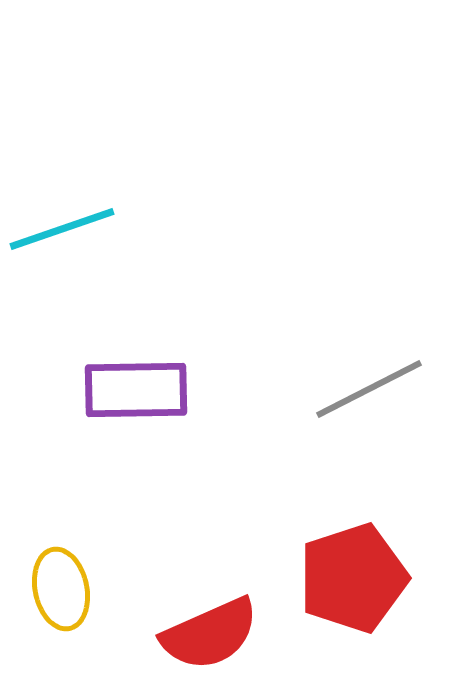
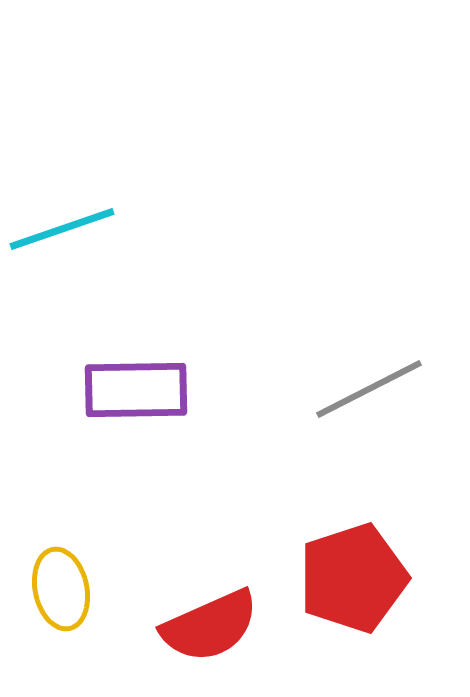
red semicircle: moved 8 px up
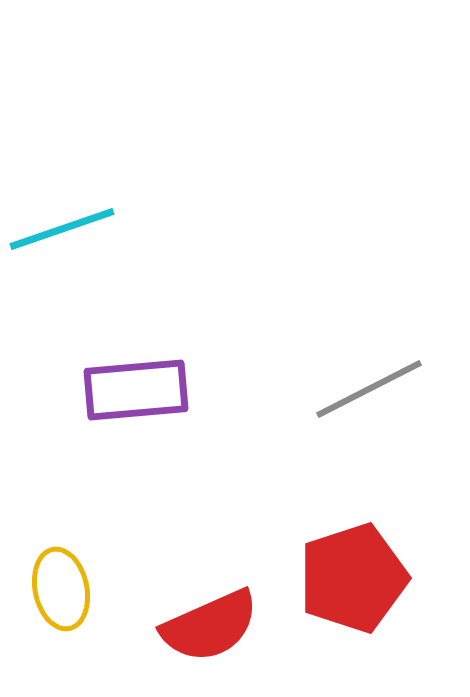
purple rectangle: rotated 4 degrees counterclockwise
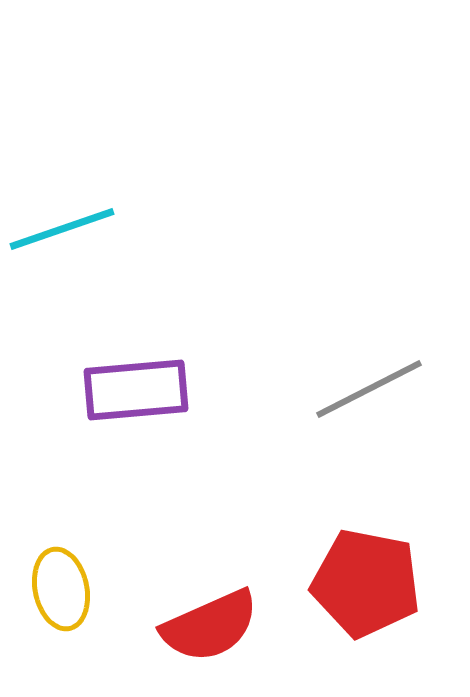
red pentagon: moved 13 px right, 5 px down; rotated 29 degrees clockwise
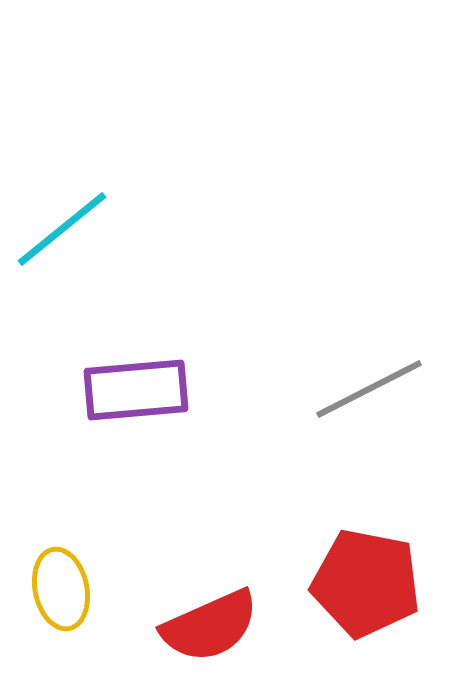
cyan line: rotated 20 degrees counterclockwise
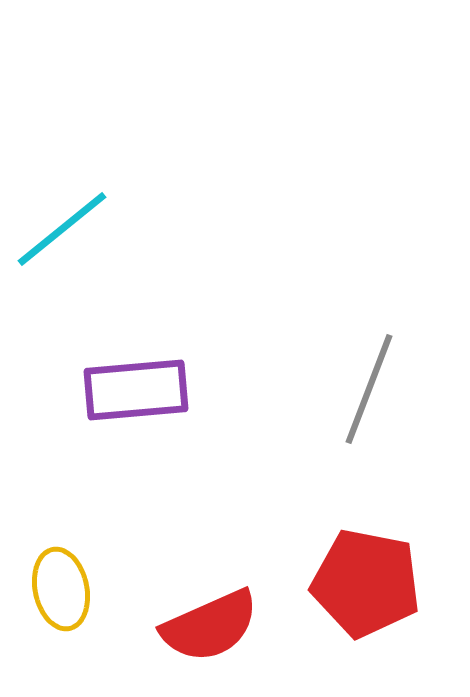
gray line: rotated 42 degrees counterclockwise
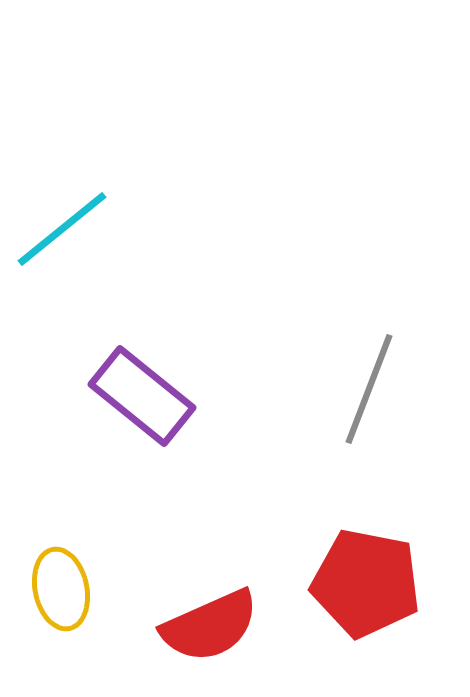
purple rectangle: moved 6 px right, 6 px down; rotated 44 degrees clockwise
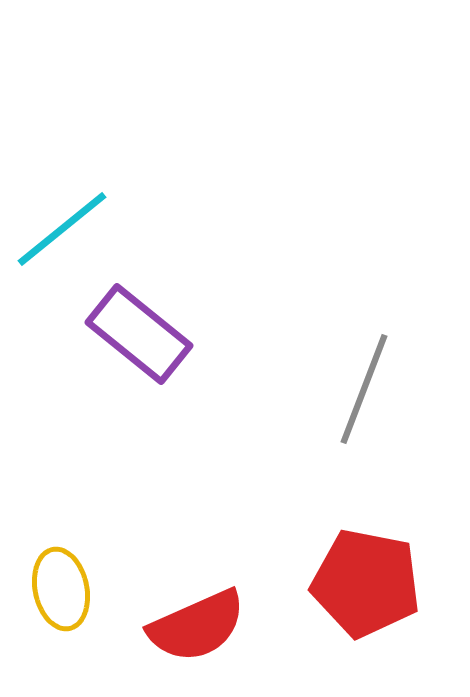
gray line: moved 5 px left
purple rectangle: moved 3 px left, 62 px up
red semicircle: moved 13 px left
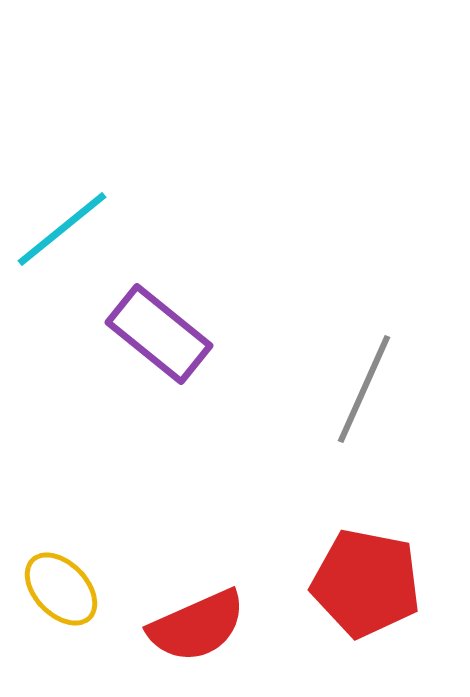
purple rectangle: moved 20 px right
gray line: rotated 3 degrees clockwise
yellow ellipse: rotated 32 degrees counterclockwise
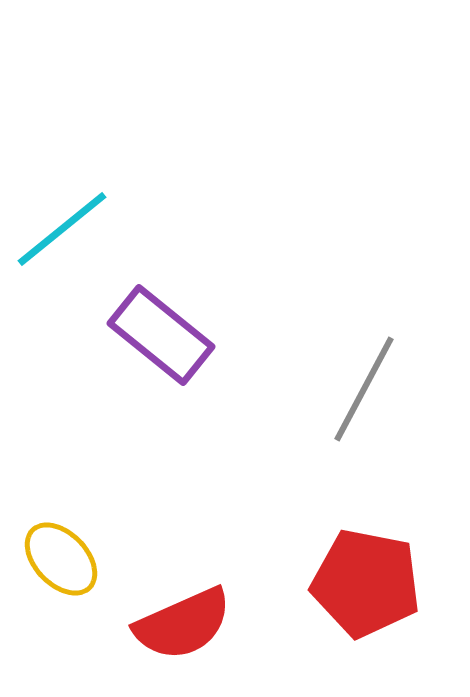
purple rectangle: moved 2 px right, 1 px down
gray line: rotated 4 degrees clockwise
yellow ellipse: moved 30 px up
red semicircle: moved 14 px left, 2 px up
